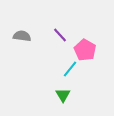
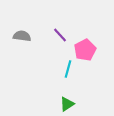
pink pentagon: rotated 15 degrees clockwise
cyan line: moved 2 px left; rotated 24 degrees counterclockwise
green triangle: moved 4 px right, 9 px down; rotated 28 degrees clockwise
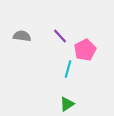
purple line: moved 1 px down
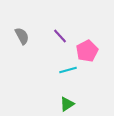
gray semicircle: rotated 54 degrees clockwise
pink pentagon: moved 2 px right, 1 px down
cyan line: moved 1 px down; rotated 60 degrees clockwise
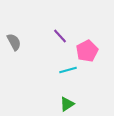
gray semicircle: moved 8 px left, 6 px down
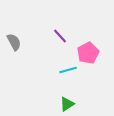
pink pentagon: moved 1 px right, 2 px down
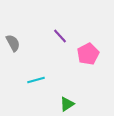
gray semicircle: moved 1 px left, 1 px down
pink pentagon: moved 1 px down
cyan line: moved 32 px left, 10 px down
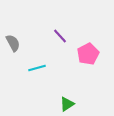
cyan line: moved 1 px right, 12 px up
